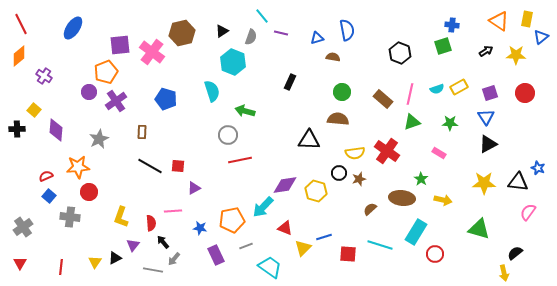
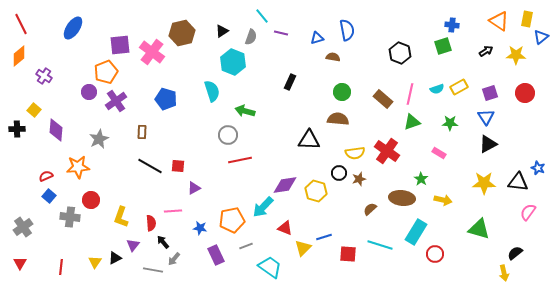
red circle at (89, 192): moved 2 px right, 8 px down
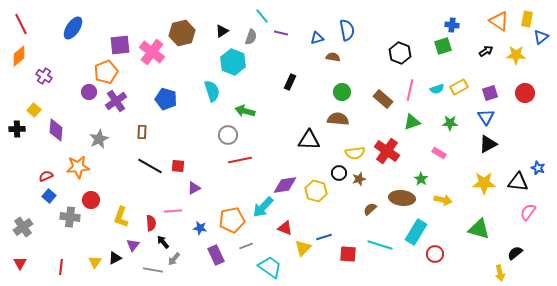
pink line at (410, 94): moved 4 px up
yellow arrow at (504, 273): moved 4 px left
